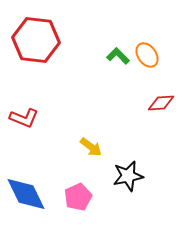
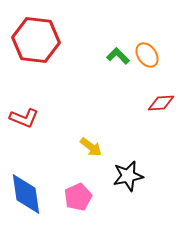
blue diamond: rotated 18 degrees clockwise
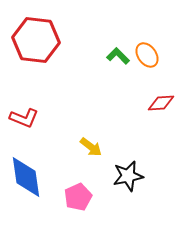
blue diamond: moved 17 px up
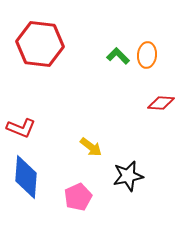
red hexagon: moved 4 px right, 4 px down
orange ellipse: rotated 40 degrees clockwise
red diamond: rotated 8 degrees clockwise
red L-shape: moved 3 px left, 10 px down
blue diamond: rotated 12 degrees clockwise
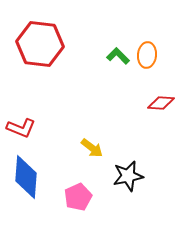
yellow arrow: moved 1 px right, 1 px down
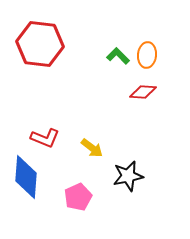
red diamond: moved 18 px left, 11 px up
red L-shape: moved 24 px right, 10 px down
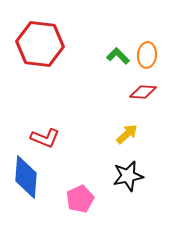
yellow arrow: moved 35 px right, 14 px up; rotated 80 degrees counterclockwise
pink pentagon: moved 2 px right, 2 px down
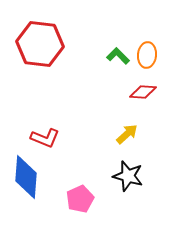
black star: rotated 28 degrees clockwise
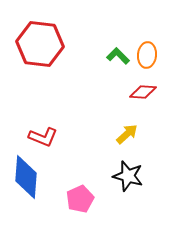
red L-shape: moved 2 px left, 1 px up
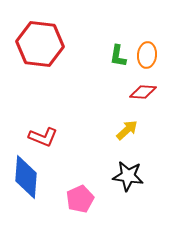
green L-shape: rotated 125 degrees counterclockwise
yellow arrow: moved 4 px up
black star: rotated 8 degrees counterclockwise
